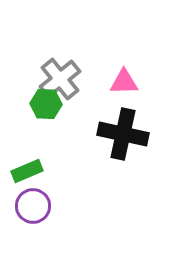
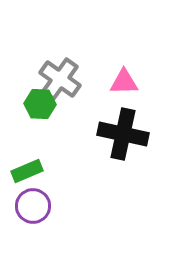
gray cross: rotated 15 degrees counterclockwise
green hexagon: moved 6 px left
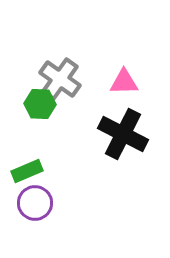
black cross: rotated 15 degrees clockwise
purple circle: moved 2 px right, 3 px up
